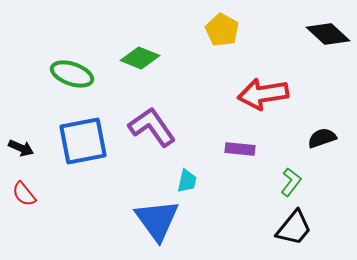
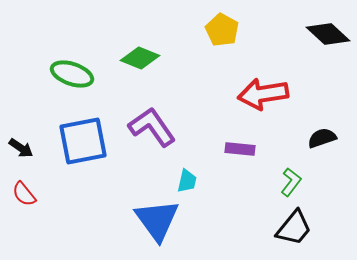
black arrow: rotated 10 degrees clockwise
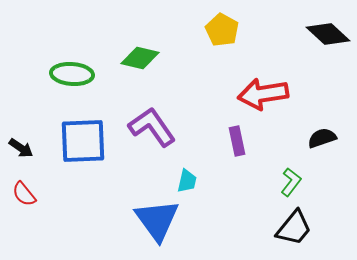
green diamond: rotated 9 degrees counterclockwise
green ellipse: rotated 15 degrees counterclockwise
blue square: rotated 9 degrees clockwise
purple rectangle: moved 3 px left, 8 px up; rotated 72 degrees clockwise
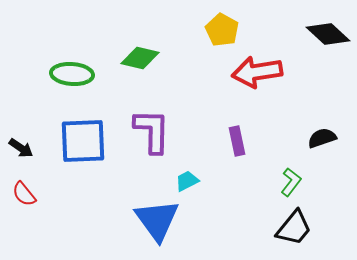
red arrow: moved 6 px left, 22 px up
purple L-shape: moved 4 px down; rotated 36 degrees clockwise
cyan trapezoid: rotated 130 degrees counterclockwise
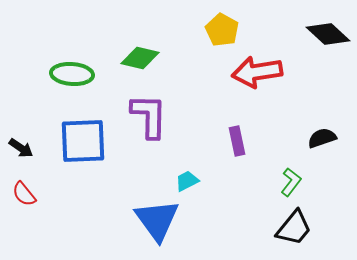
purple L-shape: moved 3 px left, 15 px up
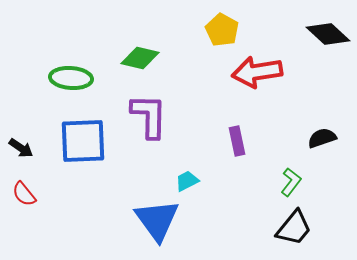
green ellipse: moved 1 px left, 4 px down
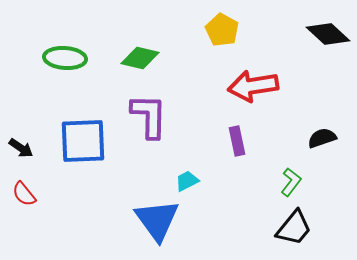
red arrow: moved 4 px left, 14 px down
green ellipse: moved 6 px left, 20 px up
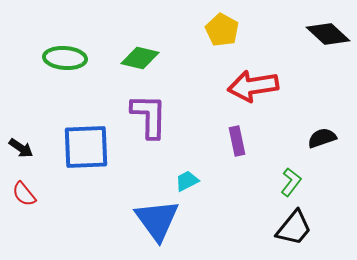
blue square: moved 3 px right, 6 px down
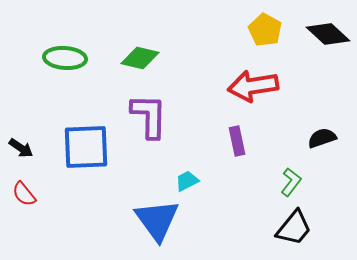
yellow pentagon: moved 43 px right
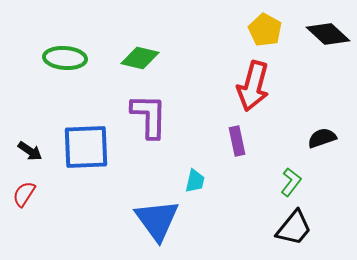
red arrow: rotated 66 degrees counterclockwise
black arrow: moved 9 px right, 3 px down
cyan trapezoid: moved 8 px right; rotated 130 degrees clockwise
red semicircle: rotated 72 degrees clockwise
